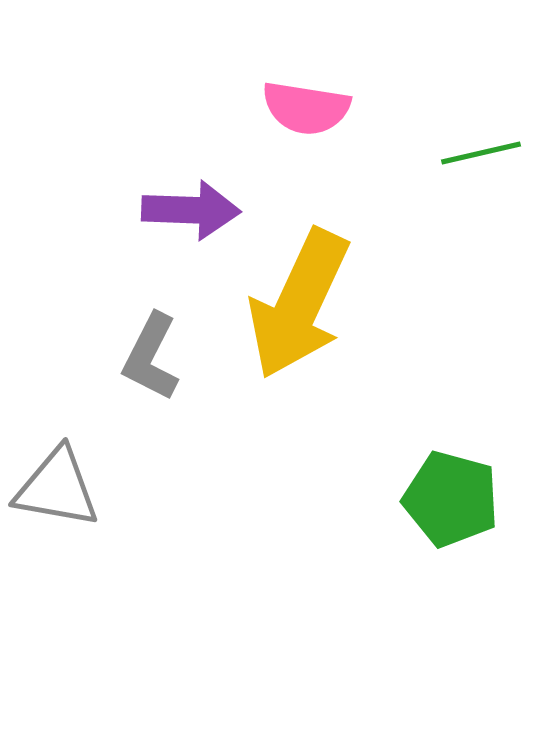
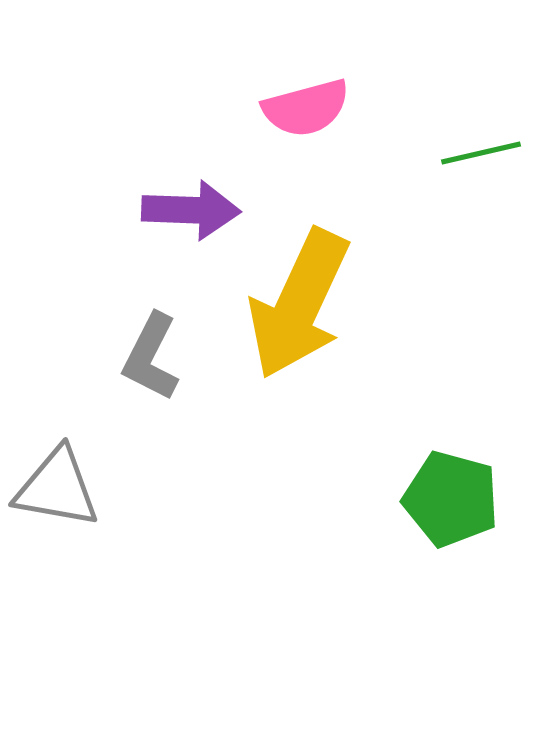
pink semicircle: rotated 24 degrees counterclockwise
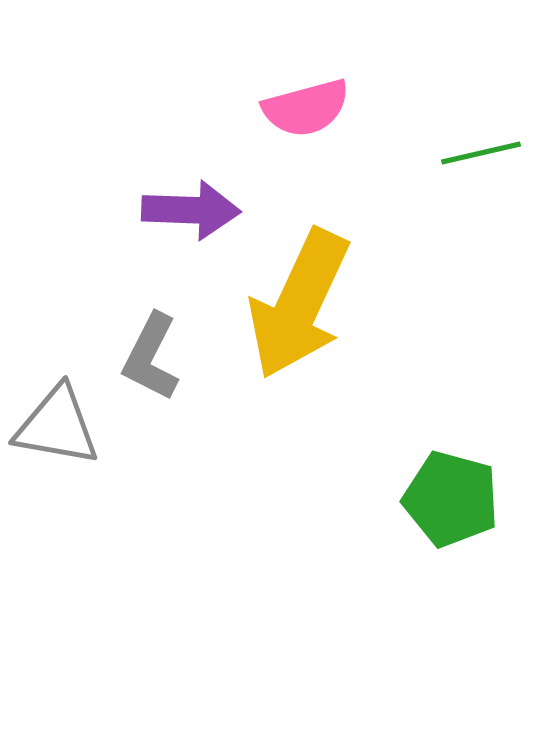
gray triangle: moved 62 px up
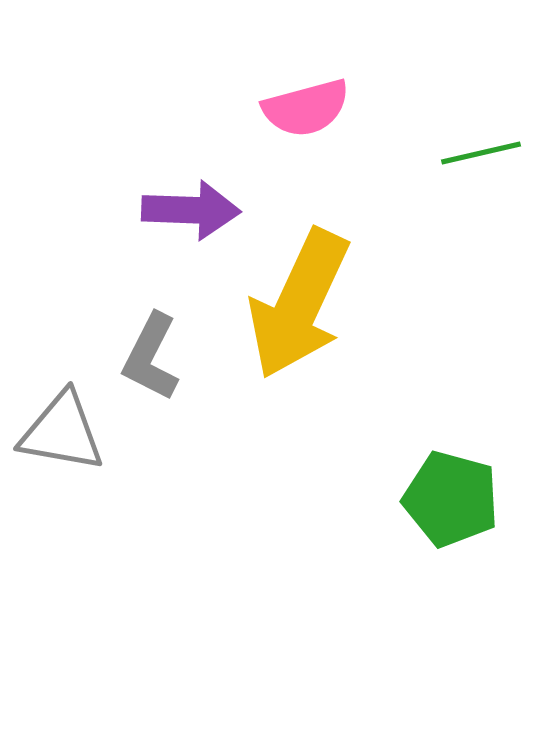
gray triangle: moved 5 px right, 6 px down
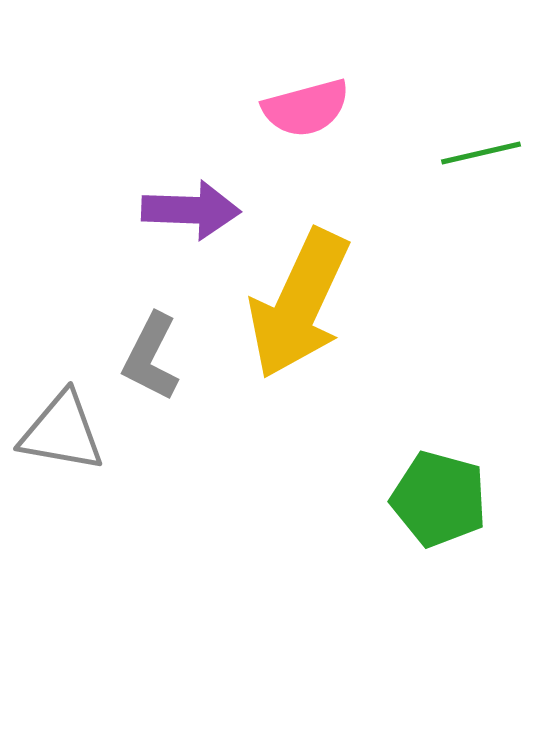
green pentagon: moved 12 px left
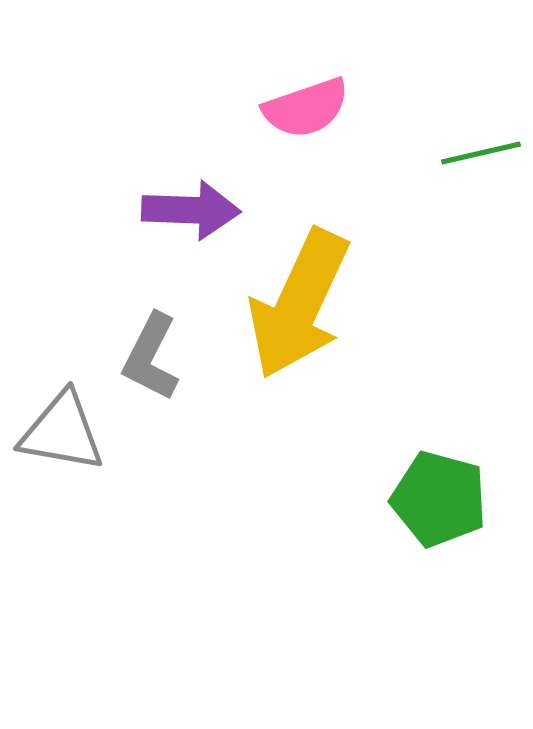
pink semicircle: rotated 4 degrees counterclockwise
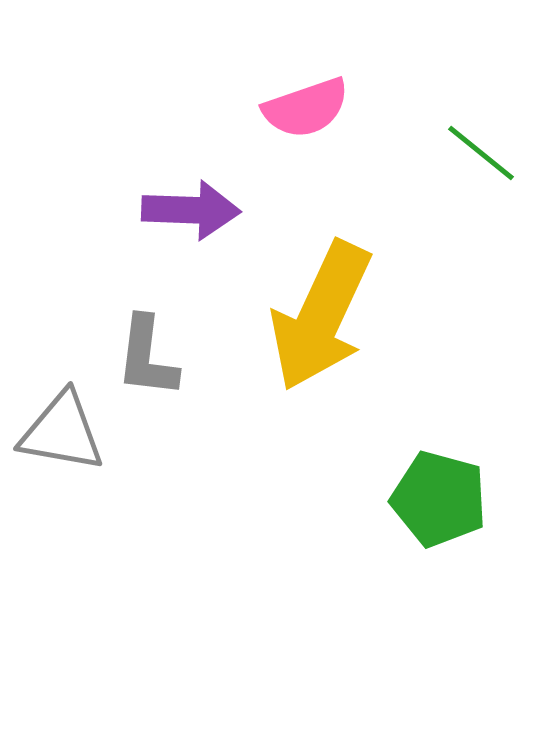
green line: rotated 52 degrees clockwise
yellow arrow: moved 22 px right, 12 px down
gray L-shape: moved 4 px left; rotated 20 degrees counterclockwise
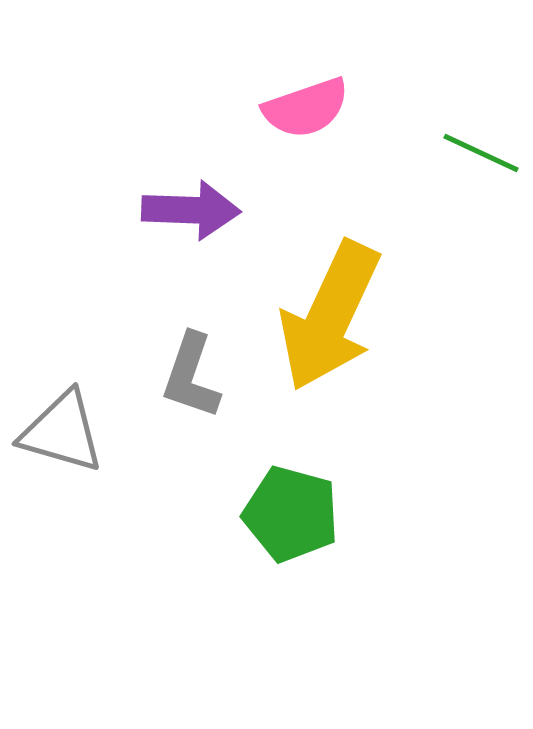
green line: rotated 14 degrees counterclockwise
yellow arrow: moved 9 px right
gray L-shape: moved 44 px right, 19 px down; rotated 12 degrees clockwise
gray triangle: rotated 6 degrees clockwise
green pentagon: moved 148 px left, 15 px down
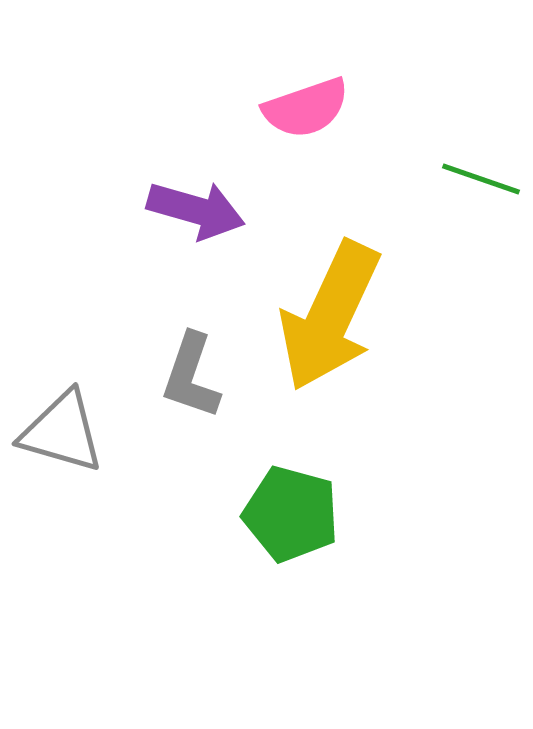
green line: moved 26 px down; rotated 6 degrees counterclockwise
purple arrow: moved 5 px right; rotated 14 degrees clockwise
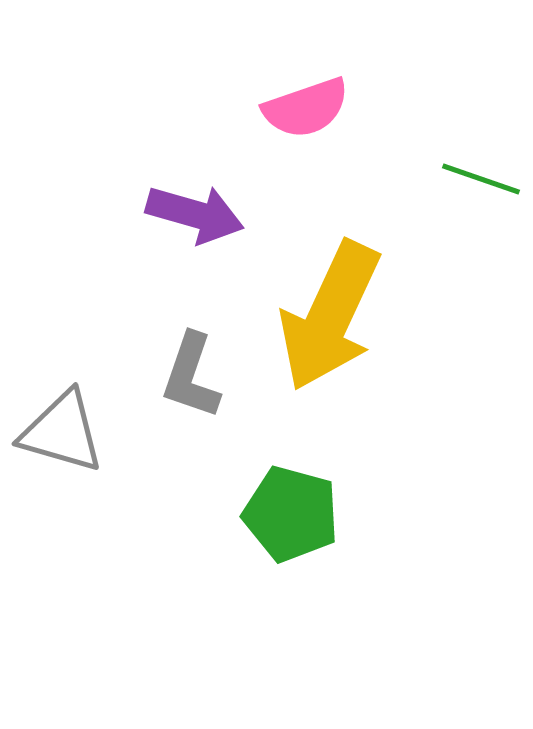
purple arrow: moved 1 px left, 4 px down
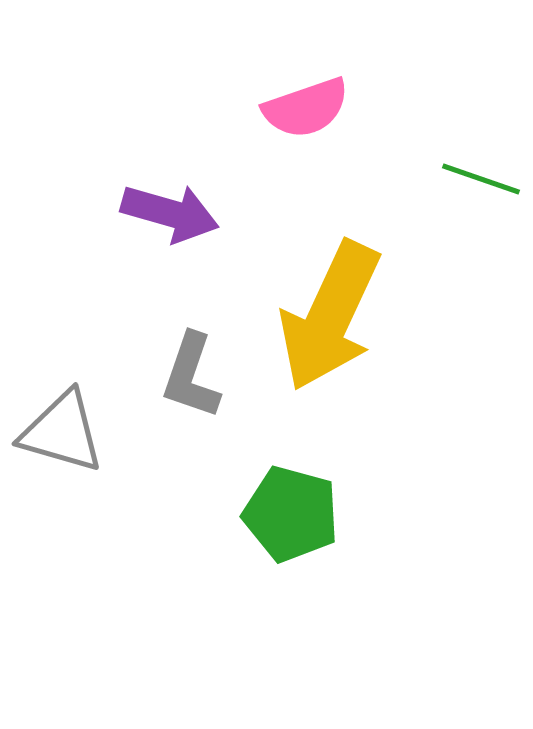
purple arrow: moved 25 px left, 1 px up
